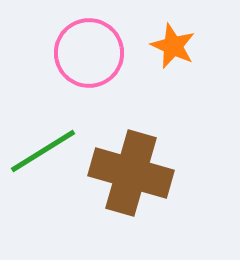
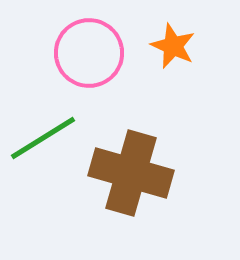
green line: moved 13 px up
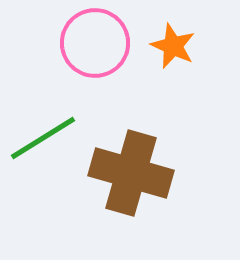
pink circle: moved 6 px right, 10 px up
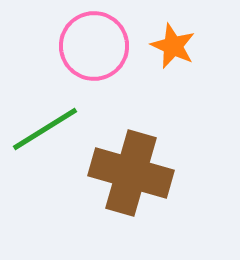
pink circle: moved 1 px left, 3 px down
green line: moved 2 px right, 9 px up
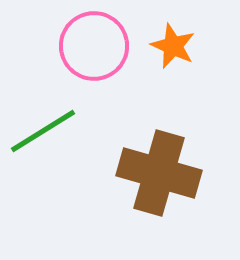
green line: moved 2 px left, 2 px down
brown cross: moved 28 px right
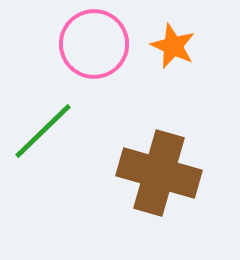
pink circle: moved 2 px up
green line: rotated 12 degrees counterclockwise
